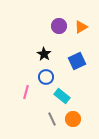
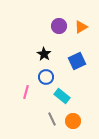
orange circle: moved 2 px down
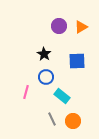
blue square: rotated 24 degrees clockwise
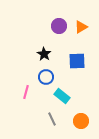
orange circle: moved 8 px right
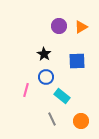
pink line: moved 2 px up
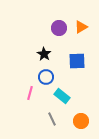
purple circle: moved 2 px down
pink line: moved 4 px right, 3 px down
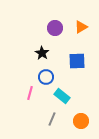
purple circle: moved 4 px left
black star: moved 2 px left, 1 px up
gray line: rotated 48 degrees clockwise
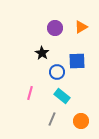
blue circle: moved 11 px right, 5 px up
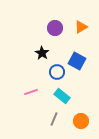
blue square: rotated 30 degrees clockwise
pink line: moved 1 px right, 1 px up; rotated 56 degrees clockwise
gray line: moved 2 px right
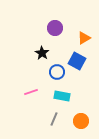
orange triangle: moved 3 px right, 11 px down
cyan rectangle: rotated 28 degrees counterclockwise
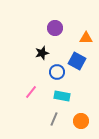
orange triangle: moved 2 px right; rotated 32 degrees clockwise
black star: rotated 24 degrees clockwise
pink line: rotated 32 degrees counterclockwise
